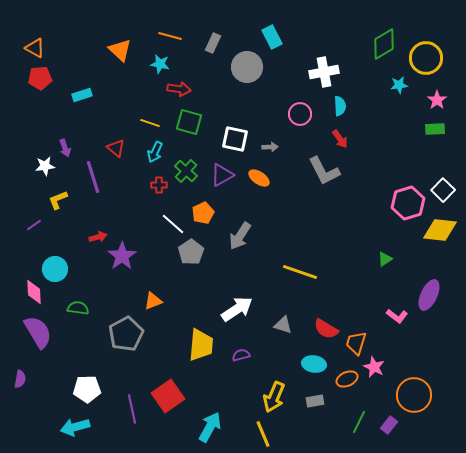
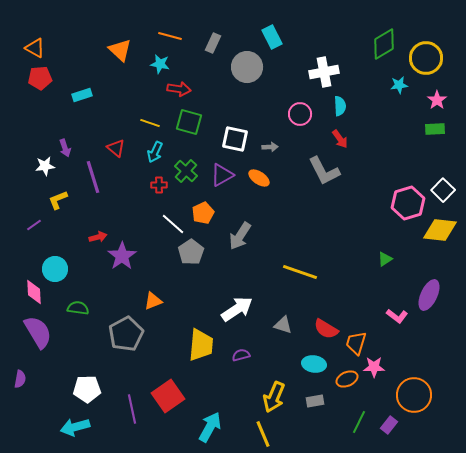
pink star at (374, 367): rotated 25 degrees counterclockwise
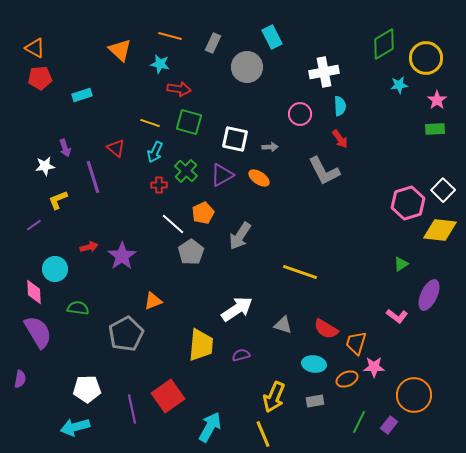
red arrow at (98, 237): moved 9 px left, 10 px down
green triangle at (385, 259): moved 16 px right, 5 px down
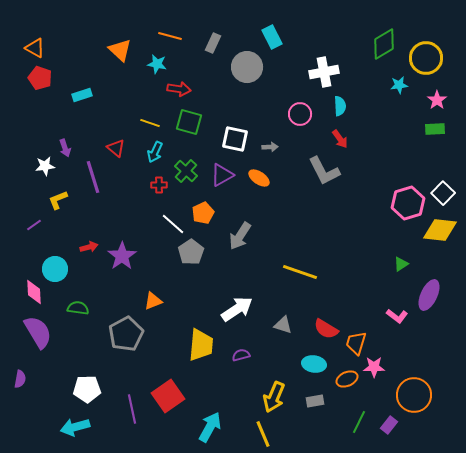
cyan star at (160, 64): moved 3 px left
red pentagon at (40, 78): rotated 25 degrees clockwise
white square at (443, 190): moved 3 px down
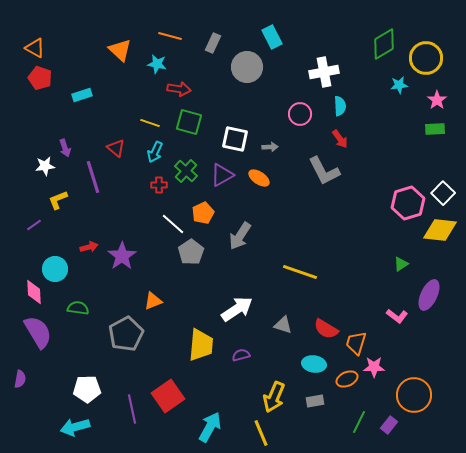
yellow line at (263, 434): moved 2 px left, 1 px up
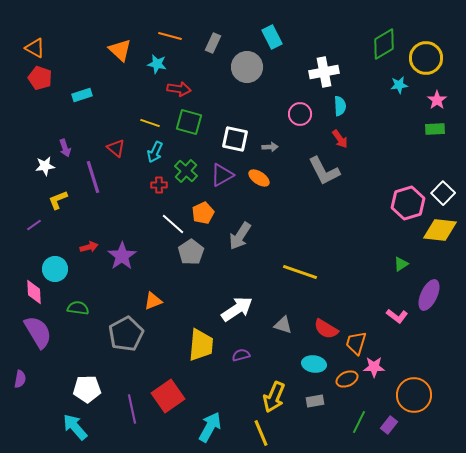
cyan arrow at (75, 427): rotated 64 degrees clockwise
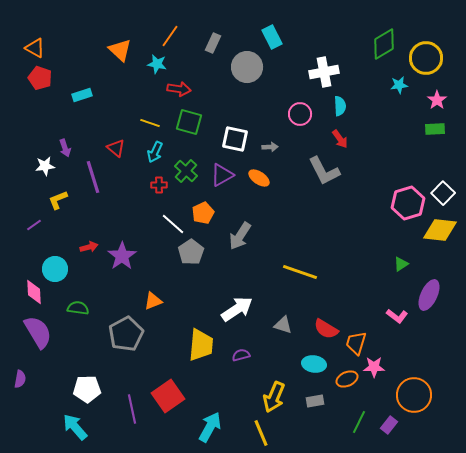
orange line at (170, 36): rotated 70 degrees counterclockwise
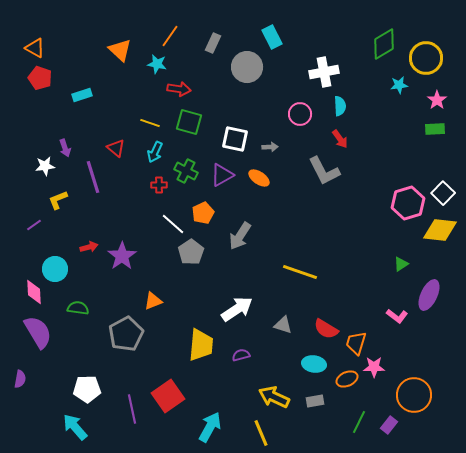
green cross at (186, 171): rotated 15 degrees counterclockwise
yellow arrow at (274, 397): rotated 92 degrees clockwise
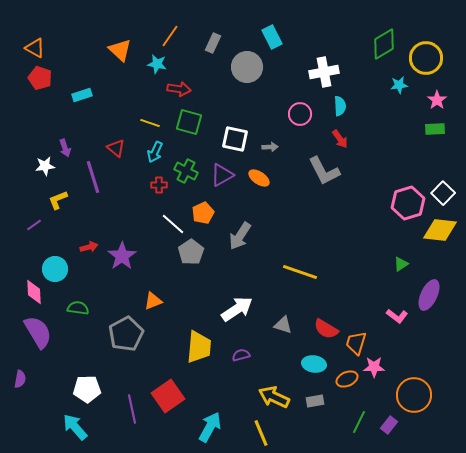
yellow trapezoid at (201, 345): moved 2 px left, 2 px down
